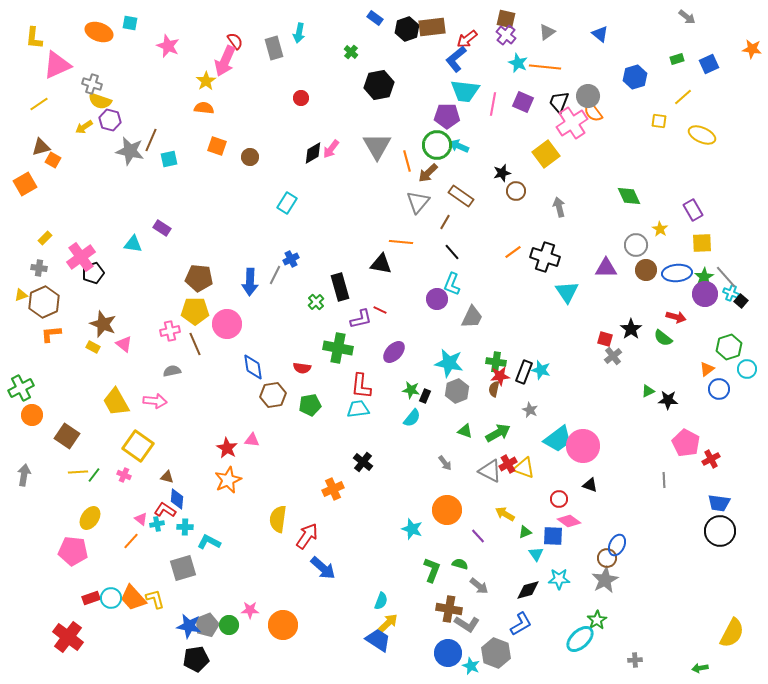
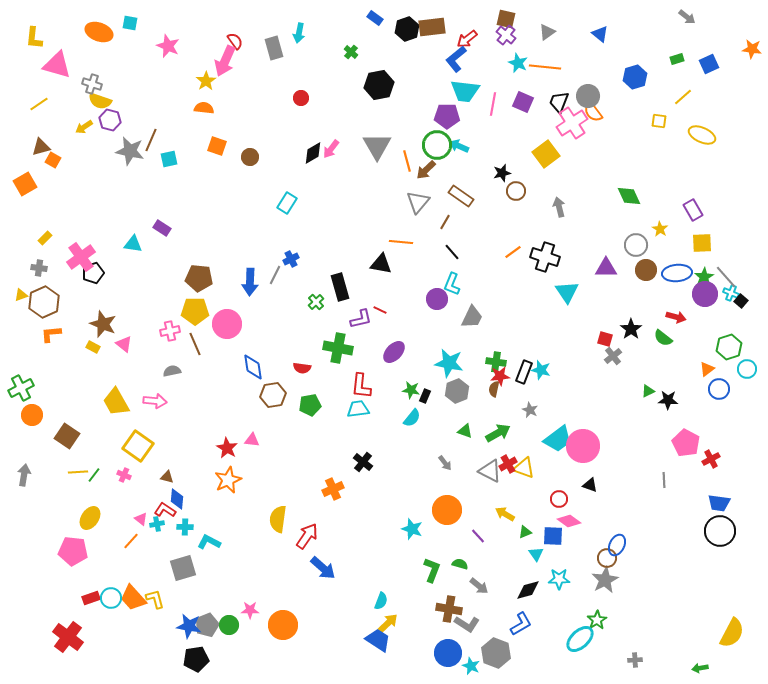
pink triangle at (57, 65): rotated 40 degrees clockwise
brown arrow at (428, 173): moved 2 px left, 3 px up
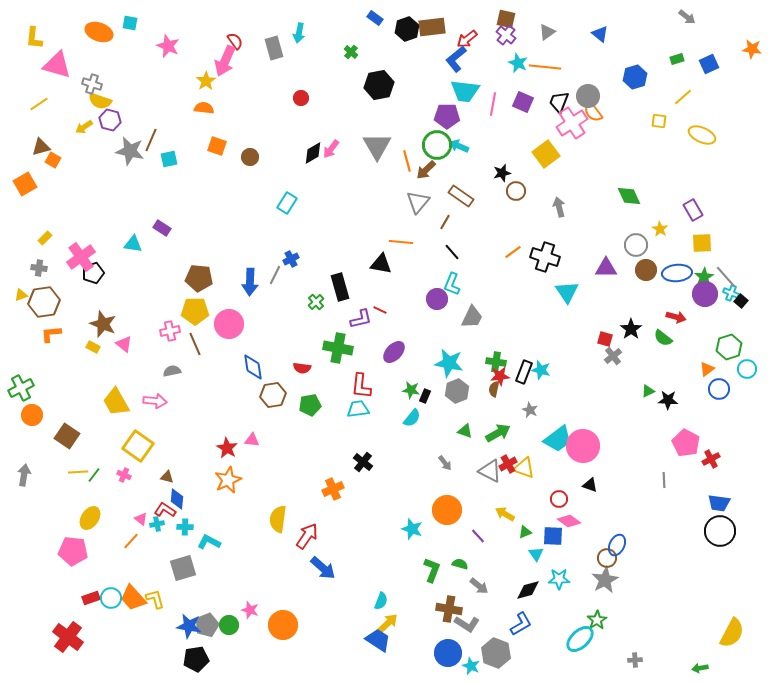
brown hexagon at (44, 302): rotated 16 degrees clockwise
pink circle at (227, 324): moved 2 px right
pink star at (250, 610): rotated 18 degrees clockwise
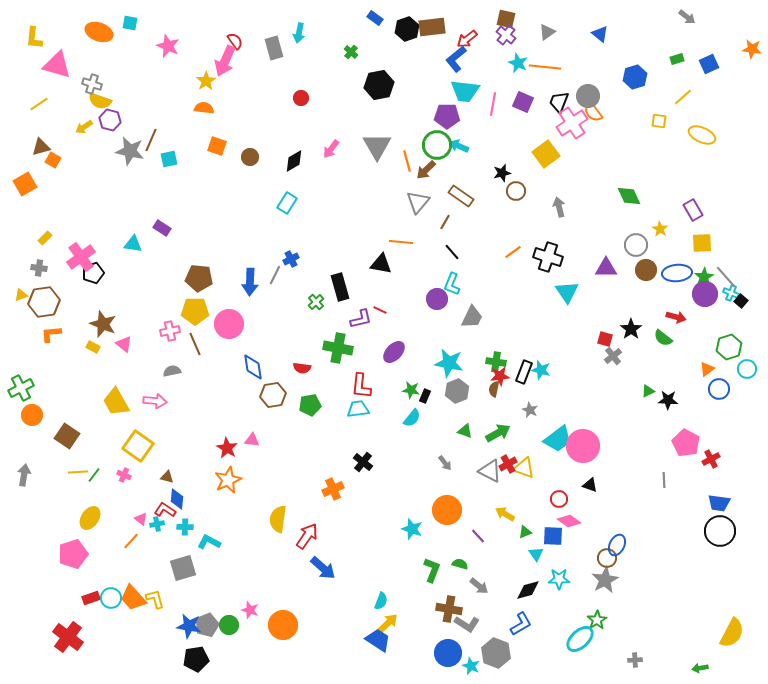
black diamond at (313, 153): moved 19 px left, 8 px down
black cross at (545, 257): moved 3 px right
pink pentagon at (73, 551): moved 3 px down; rotated 24 degrees counterclockwise
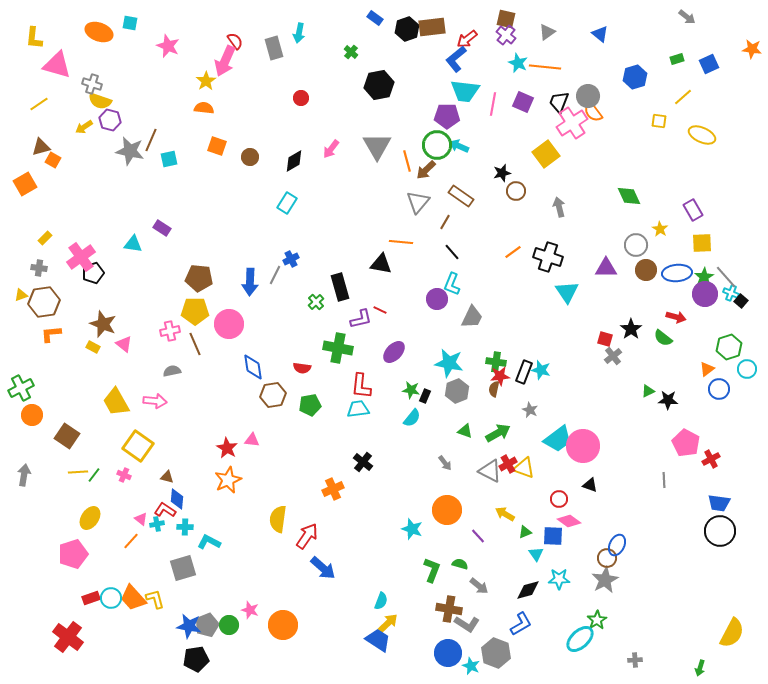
green arrow at (700, 668): rotated 63 degrees counterclockwise
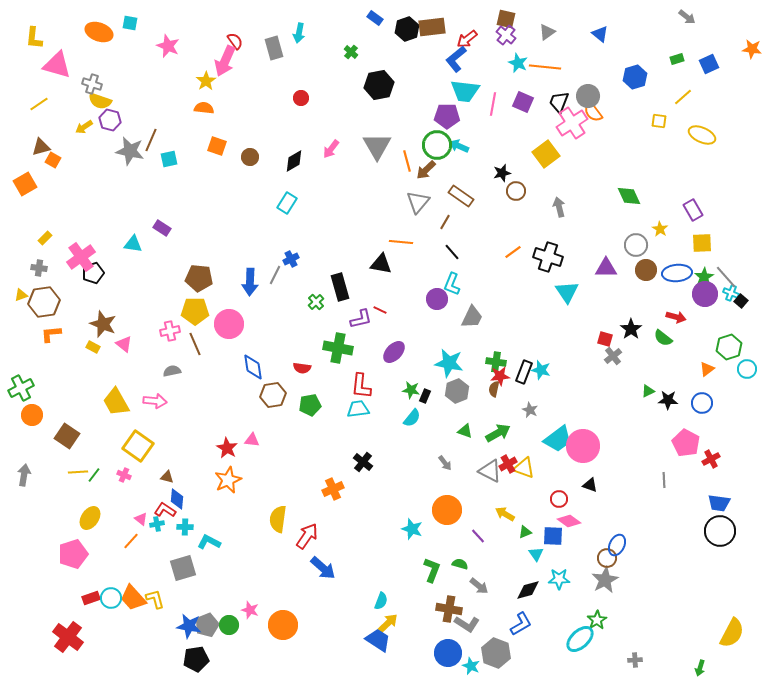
blue circle at (719, 389): moved 17 px left, 14 px down
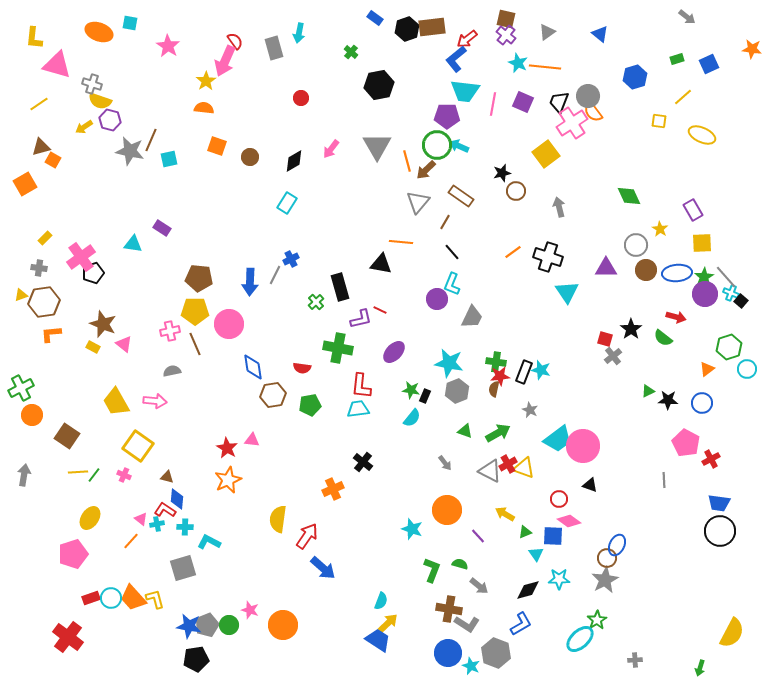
pink star at (168, 46): rotated 10 degrees clockwise
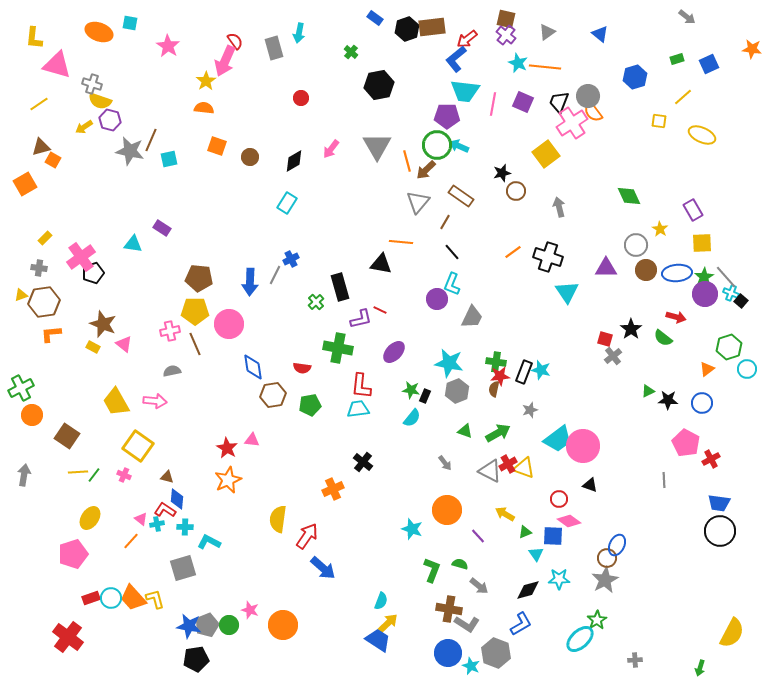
gray star at (530, 410): rotated 28 degrees clockwise
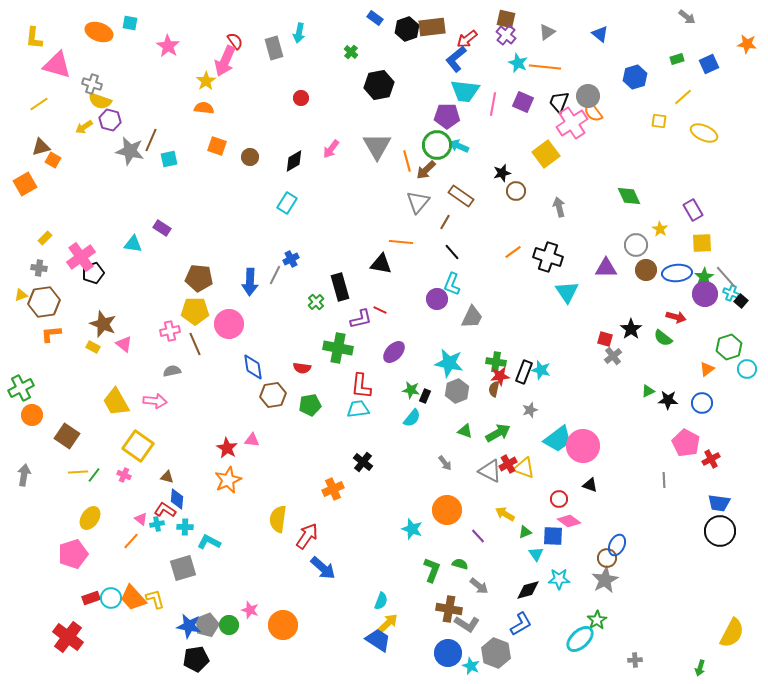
orange star at (752, 49): moved 5 px left, 5 px up
yellow ellipse at (702, 135): moved 2 px right, 2 px up
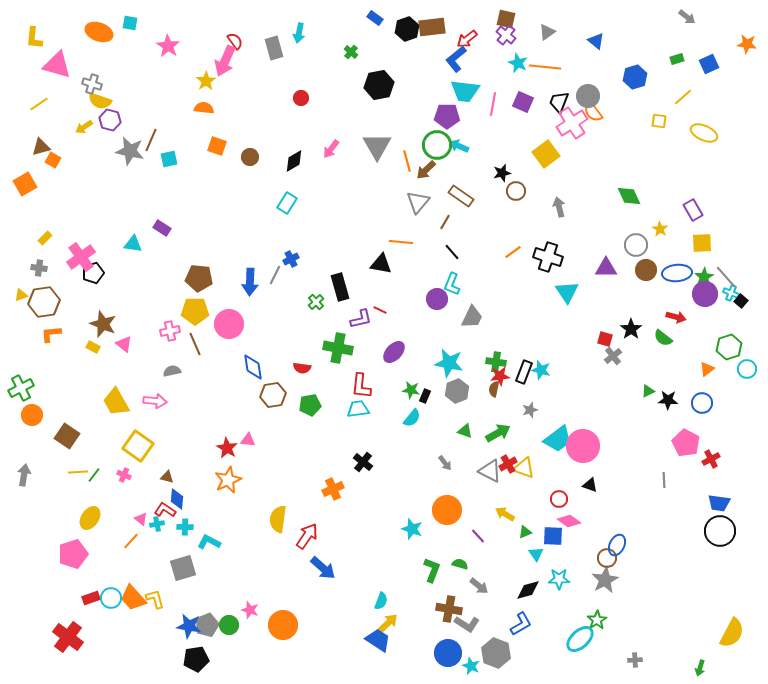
blue triangle at (600, 34): moved 4 px left, 7 px down
pink triangle at (252, 440): moved 4 px left
